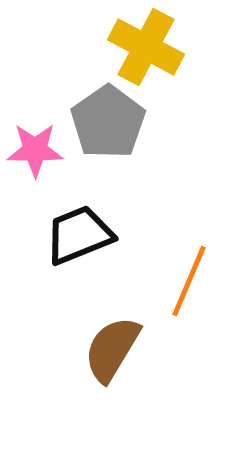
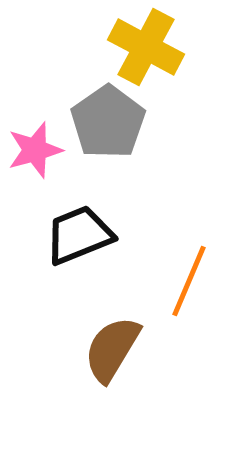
pink star: rotated 16 degrees counterclockwise
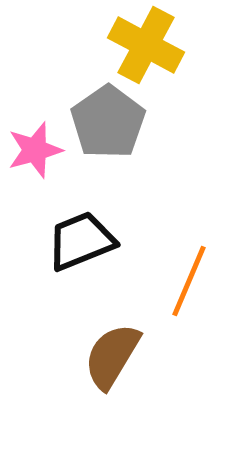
yellow cross: moved 2 px up
black trapezoid: moved 2 px right, 6 px down
brown semicircle: moved 7 px down
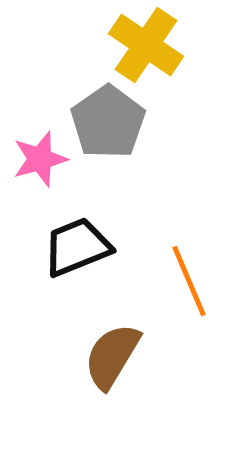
yellow cross: rotated 6 degrees clockwise
pink star: moved 5 px right, 9 px down
black trapezoid: moved 4 px left, 6 px down
orange line: rotated 46 degrees counterclockwise
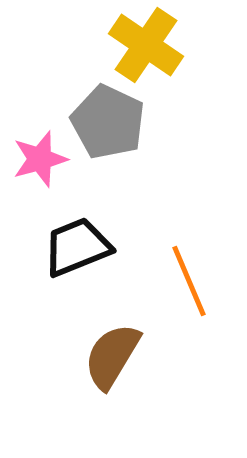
gray pentagon: rotated 12 degrees counterclockwise
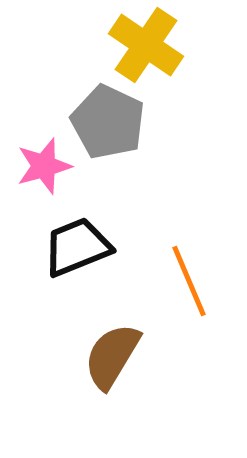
pink star: moved 4 px right, 7 px down
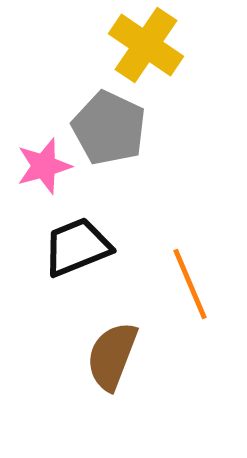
gray pentagon: moved 1 px right, 6 px down
orange line: moved 1 px right, 3 px down
brown semicircle: rotated 10 degrees counterclockwise
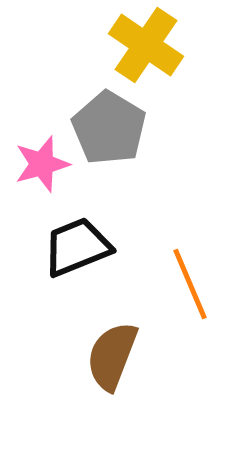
gray pentagon: rotated 6 degrees clockwise
pink star: moved 2 px left, 2 px up
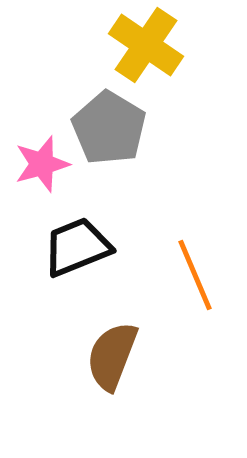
orange line: moved 5 px right, 9 px up
